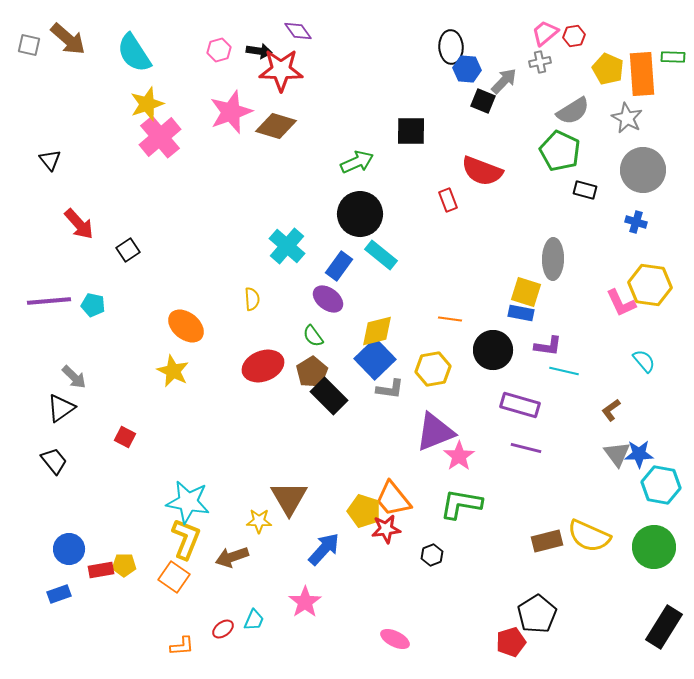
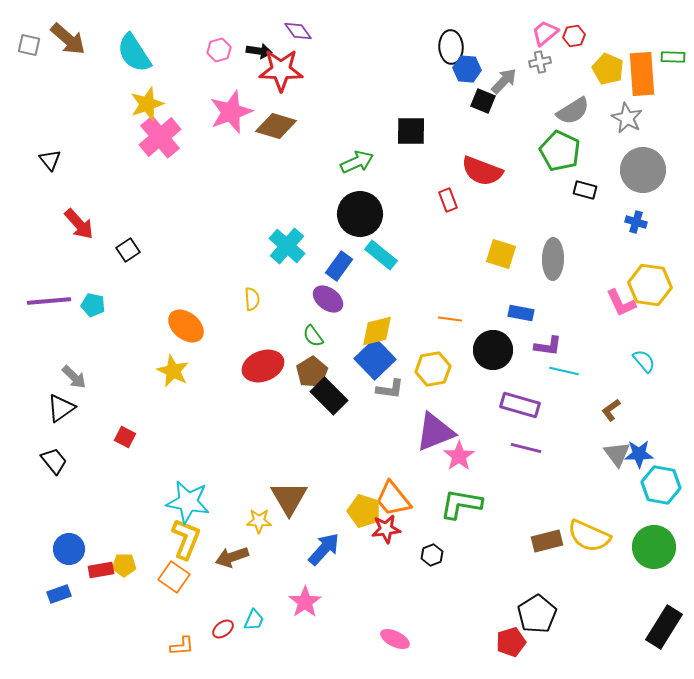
yellow square at (526, 292): moved 25 px left, 38 px up
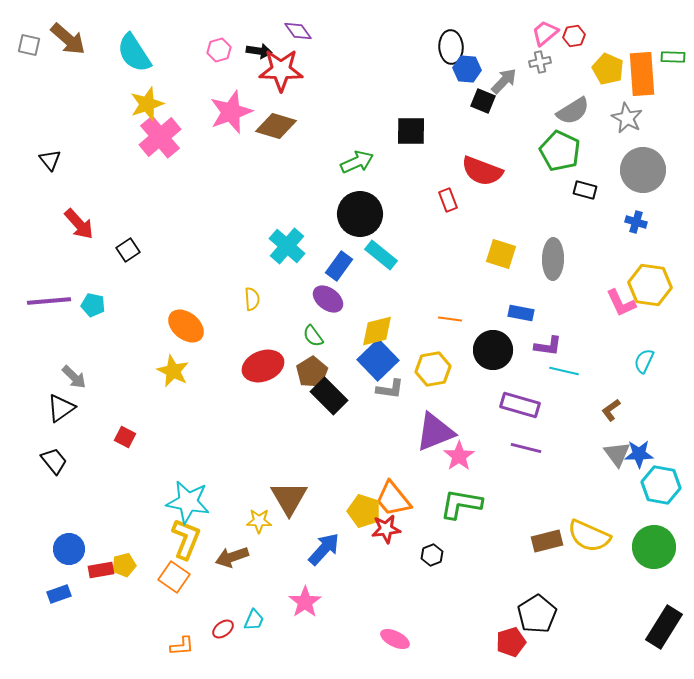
blue square at (375, 359): moved 3 px right, 1 px down
cyan semicircle at (644, 361): rotated 115 degrees counterclockwise
yellow pentagon at (124, 565): rotated 15 degrees counterclockwise
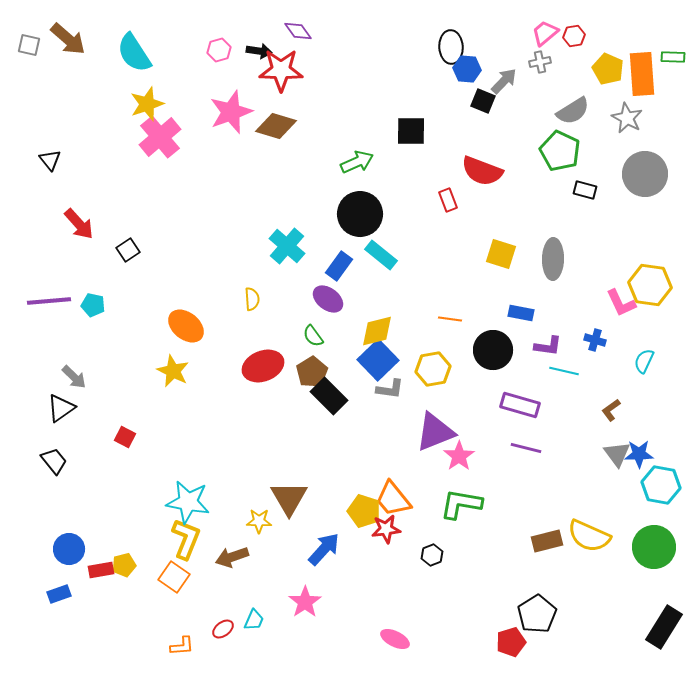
gray circle at (643, 170): moved 2 px right, 4 px down
blue cross at (636, 222): moved 41 px left, 118 px down
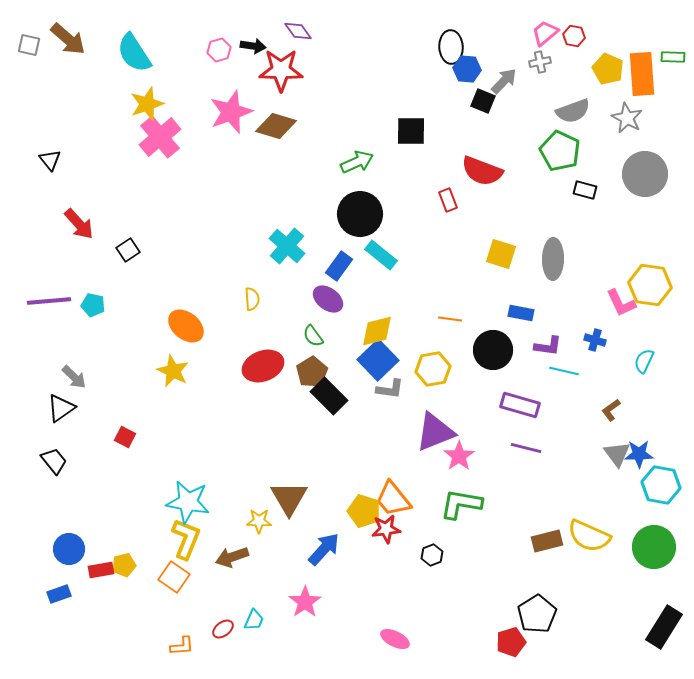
red hexagon at (574, 36): rotated 20 degrees clockwise
black arrow at (259, 51): moved 6 px left, 5 px up
gray semicircle at (573, 111): rotated 12 degrees clockwise
